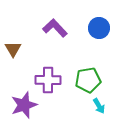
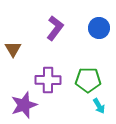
purple L-shape: rotated 80 degrees clockwise
green pentagon: rotated 10 degrees clockwise
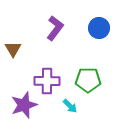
purple cross: moved 1 px left, 1 px down
cyan arrow: moved 29 px left; rotated 14 degrees counterclockwise
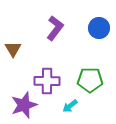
green pentagon: moved 2 px right
cyan arrow: rotated 98 degrees clockwise
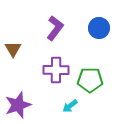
purple cross: moved 9 px right, 11 px up
purple star: moved 6 px left
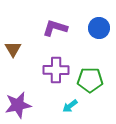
purple L-shape: rotated 110 degrees counterclockwise
purple star: rotated 8 degrees clockwise
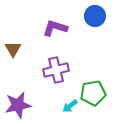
blue circle: moved 4 px left, 12 px up
purple cross: rotated 15 degrees counterclockwise
green pentagon: moved 3 px right, 13 px down; rotated 10 degrees counterclockwise
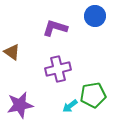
brown triangle: moved 1 px left, 3 px down; rotated 24 degrees counterclockwise
purple cross: moved 2 px right, 1 px up
green pentagon: moved 2 px down
purple star: moved 2 px right
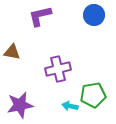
blue circle: moved 1 px left, 1 px up
purple L-shape: moved 15 px left, 12 px up; rotated 30 degrees counterclockwise
brown triangle: rotated 24 degrees counterclockwise
cyan arrow: rotated 49 degrees clockwise
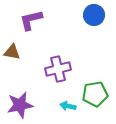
purple L-shape: moved 9 px left, 4 px down
green pentagon: moved 2 px right, 1 px up
cyan arrow: moved 2 px left
